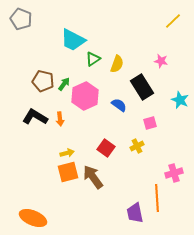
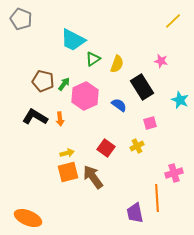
orange ellipse: moved 5 px left
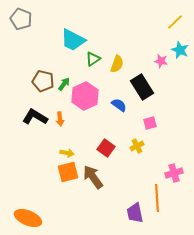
yellow line: moved 2 px right, 1 px down
cyan star: moved 50 px up
yellow arrow: rotated 24 degrees clockwise
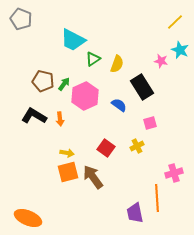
black L-shape: moved 1 px left, 1 px up
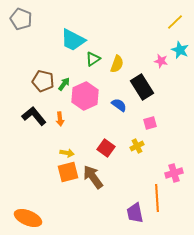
black L-shape: rotated 20 degrees clockwise
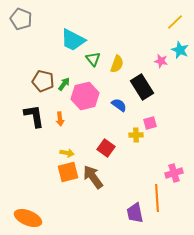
green triangle: rotated 35 degrees counterclockwise
pink hexagon: rotated 12 degrees clockwise
black L-shape: rotated 30 degrees clockwise
yellow cross: moved 1 px left, 11 px up; rotated 24 degrees clockwise
